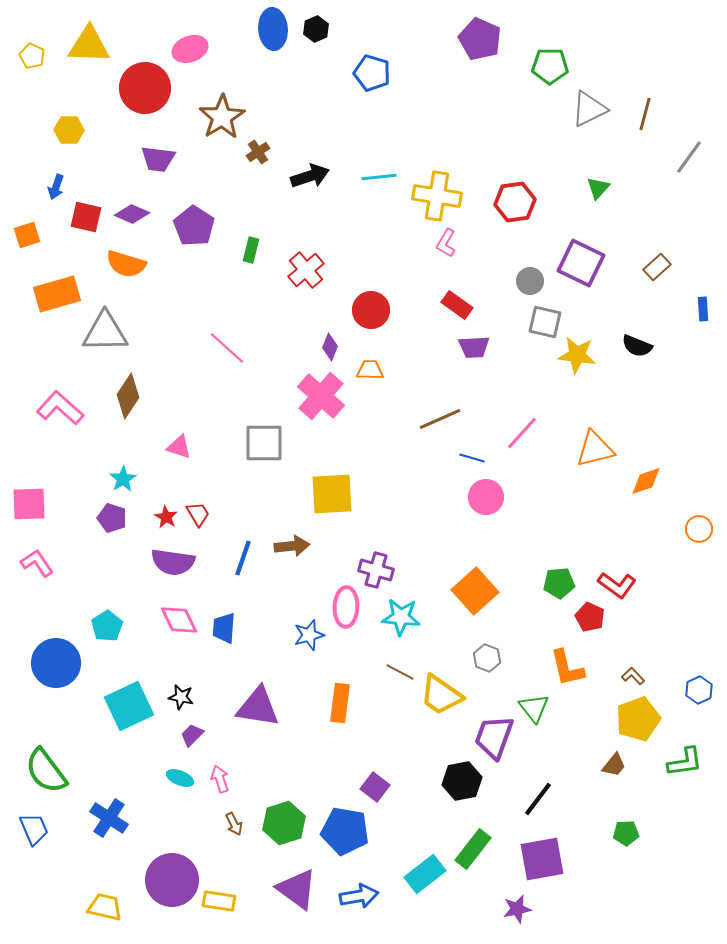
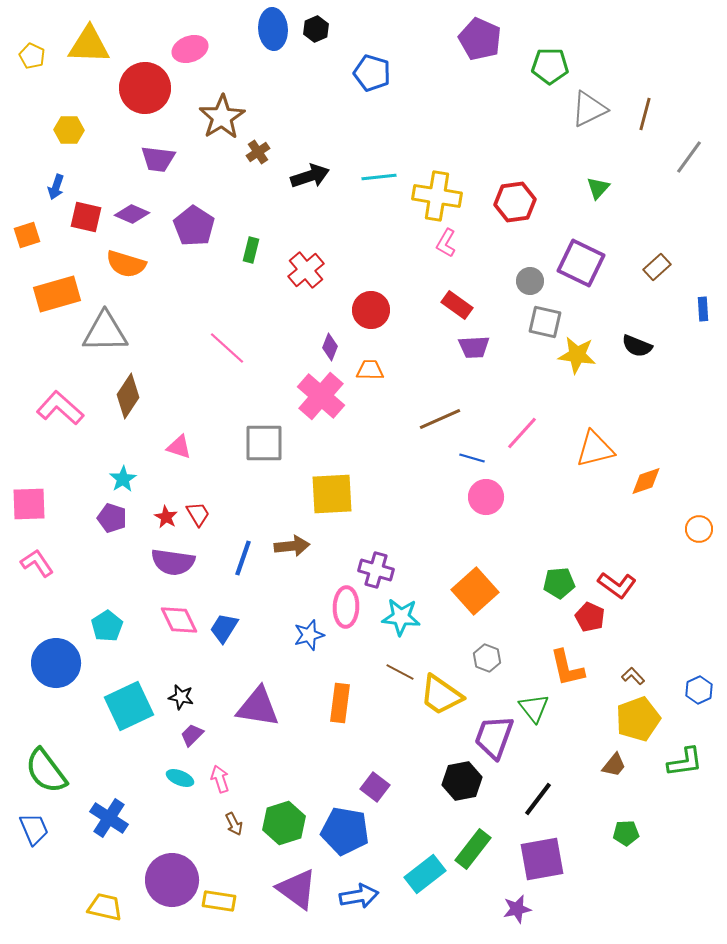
blue trapezoid at (224, 628): rotated 28 degrees clockwise
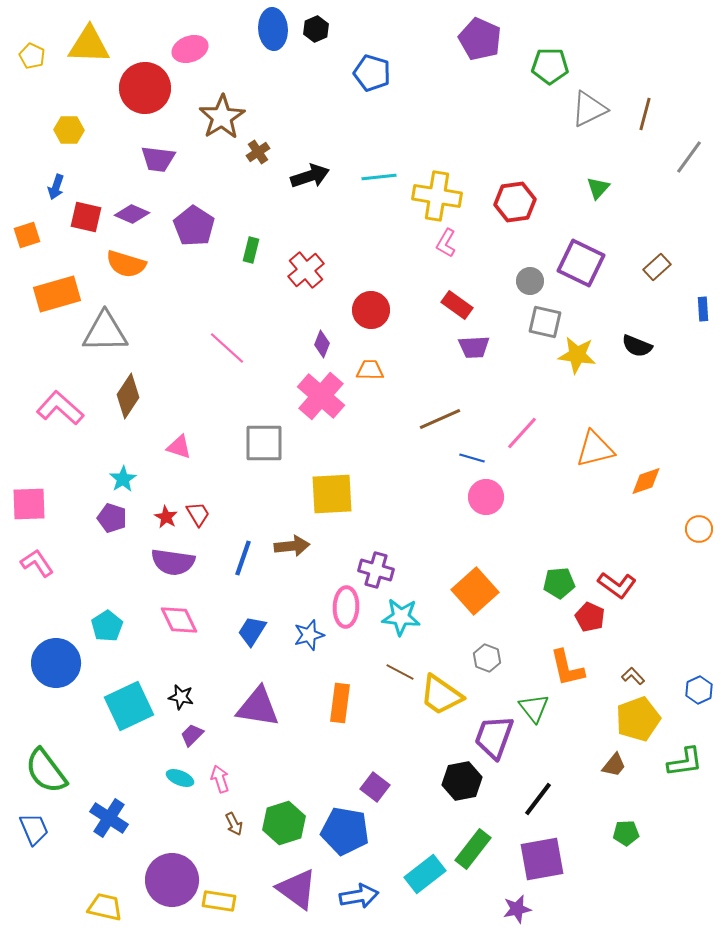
purple diamond at (330, 347): moved 8 px left, 3 px up
blue trapezoid at (224, 628): moved 28 px right, 3 px down
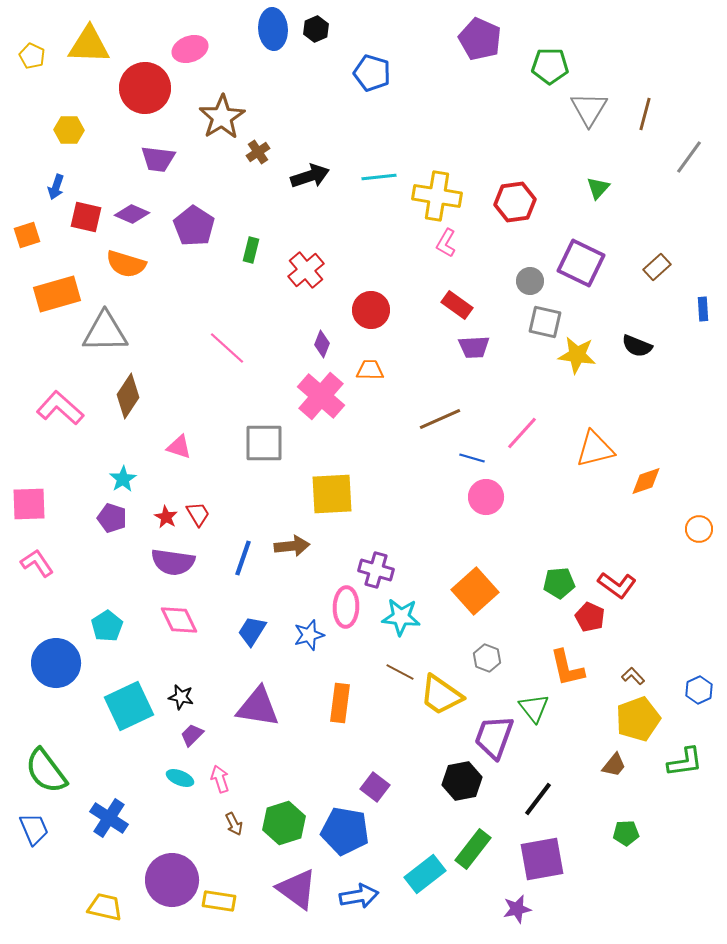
gray triangle at (589, 109): rotated 33 degrees counterclockwise
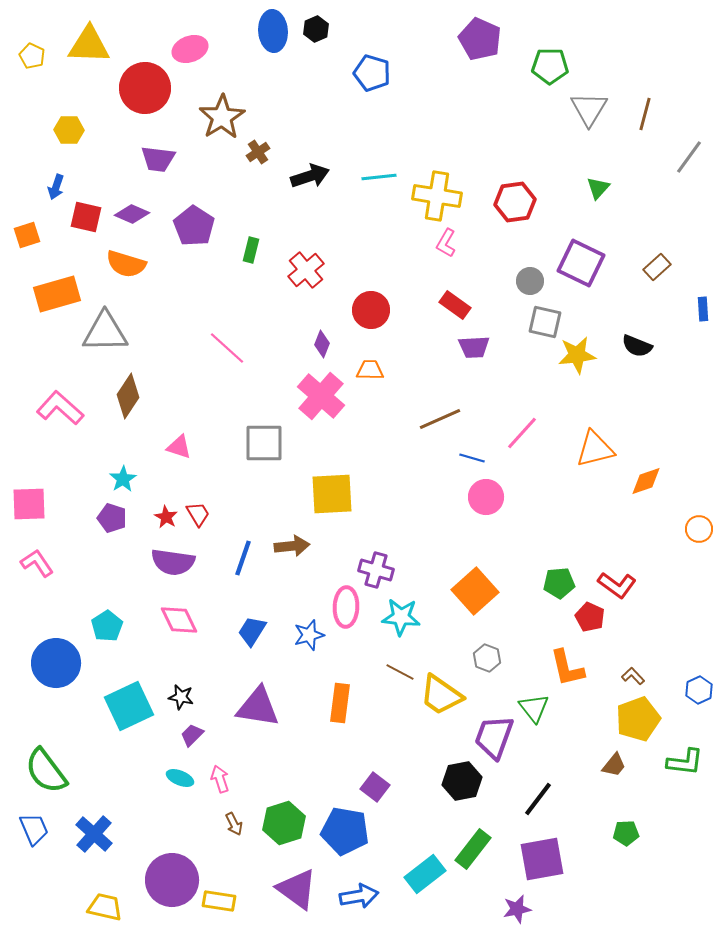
blue ellipse at (273, 29): moved 2 px down
red rectangle at (457, 305): moved 2 px left
yellow star at (577, 355): rotated 15 degrees counterclockwise
green L-shape at (685, 762): rotated 15 degrees clockwise
blue cross at (109, 818): moved 15 px left, 16 px down; rotated 9 degrees clockwise
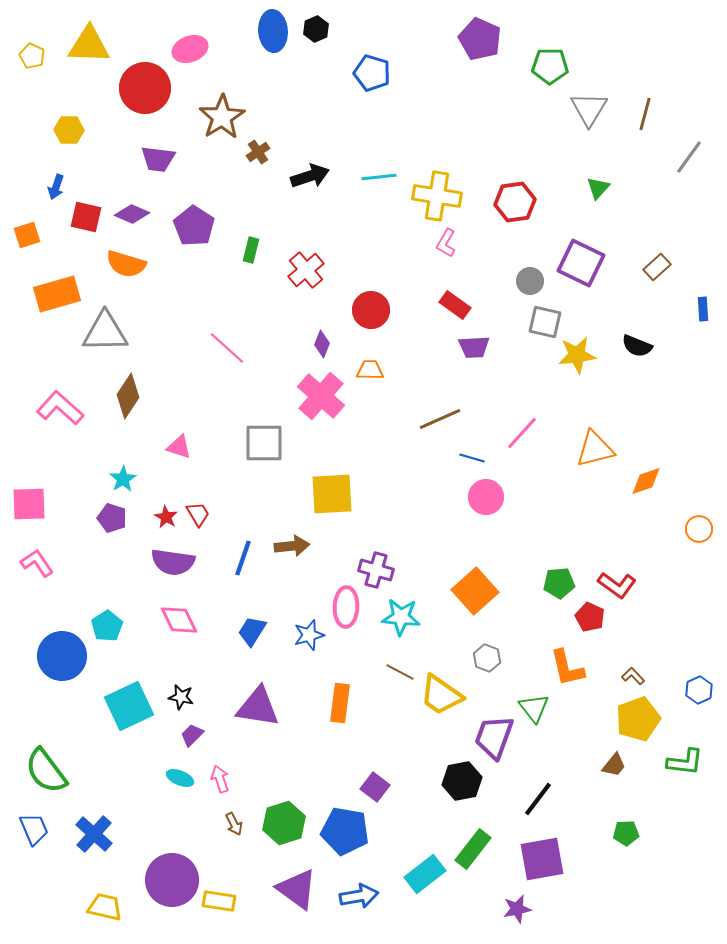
blue circle at (56, 663): moved 6 px right, 7 px up
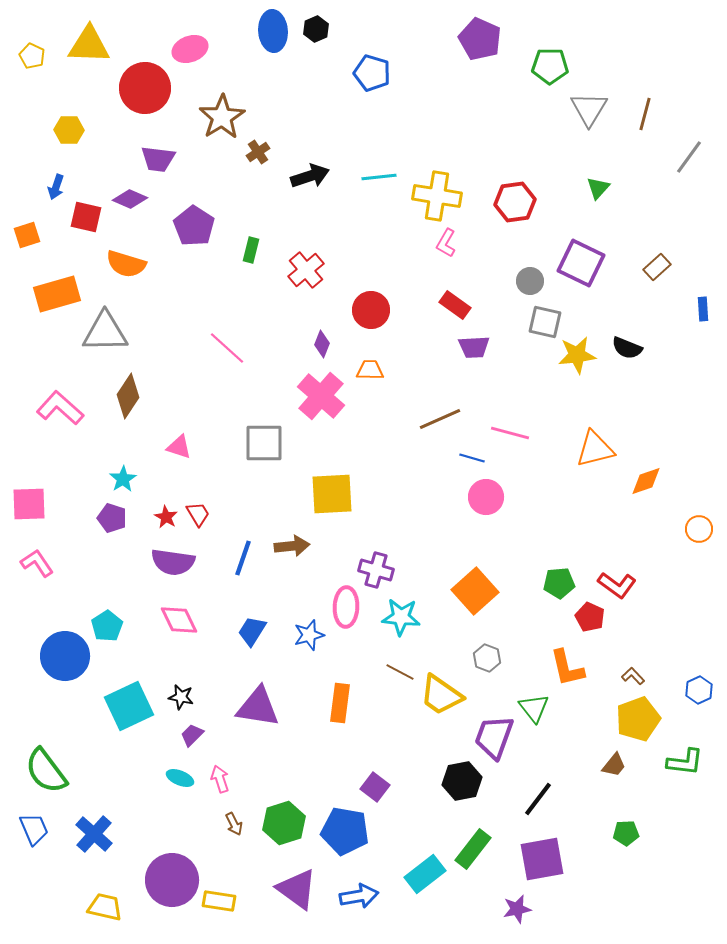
purple diamond at (132, 214): moved 2 px left, 15 px up
black semicircle at (637, 346): moved 10 px left, 2 px down
pink line at (522, 433): moved 12 px left; rotated 63 degrees clockwise
blue circle at (62, 656): moved 3 px right
